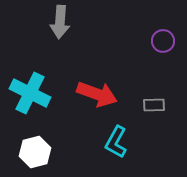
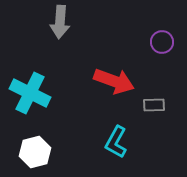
purple circle: moved 1 px left, 1 px down
red arrow: moved 17 px right, 13 px up
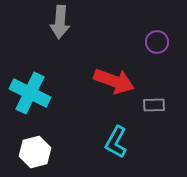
purple circle: moved 5 px left
